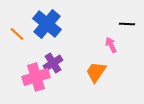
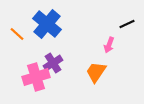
black line: rotated 28 degrees counterclockwise
pink arrow: moved 2 px left; rotated 133 degrees counterclockwise
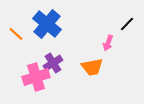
black line: rotated 21 degrees counterclockwise
orange line: moved 1 px left
pink arrow: moved 1 px left, 2 px up
orange trapezoid: moved 4 px left, 5 px up; rotated 135 degrees counterclockwise
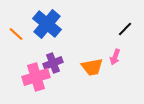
black line: moved 2 px left, 5 px down
pink arrow: moved 7 px right, 14 px down
purple cross: rotated 12 degrees clockwise
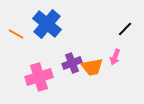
orange line: rotated 14 degrees counterclockwise
purple cross: moved 19 px right
pink cross: moved 3 px right
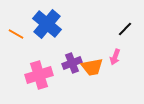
pink cross: moved 2 px up
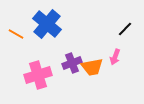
pink cross: moved 1 px left
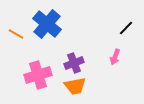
black line: moved 1 px right, 1 px up
purple cross: moved 2 px right
orange trapezoid: moved 17 px left, 19 px down
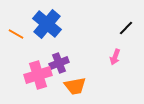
purple cross: moved 15 px left
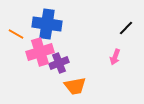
blue cross: rotated 32 degrees counterclockwise
pink cross: moved 2 px right, 23 px up
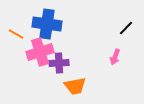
purple cross: rotated 18 degrees clockwise
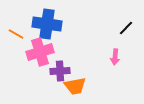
pink arrow: rotated 14 degrees counterclockwise
purple cross: moved 1 px right, 8 px down
